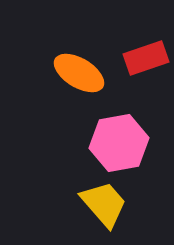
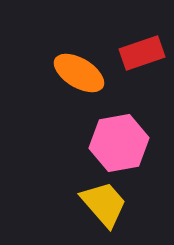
red rectangle: moved 4 px left, 5 px up
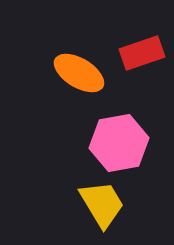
yellow trapezoid: moved 2 px left; rotated 10 degrees clockwise
